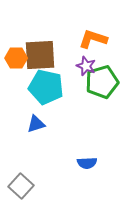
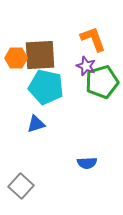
orange L-shape: rotated 52 degrees clockwise
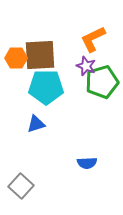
orange L-shape: rotated 96 degrees counterclockwise
cyan pentagon: rotated 12 degrees counterclockwise
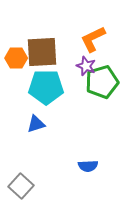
brown square: moved 2 px right, 3 px up
blue semicircle: moved 1 px right, 3 px down
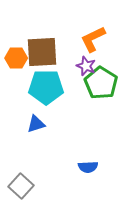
green pentagon: moved 1 px left, 1 px down; rotated 24 degrees counterclockwise
blue semicircle: moved 1 px down
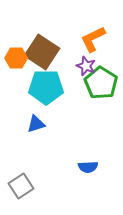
brown square: rotated 36 degrees clockwise
gray square: rotated 15 degrees clockwise
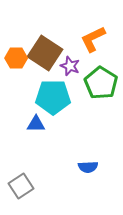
brown square: moved 3 px right, 1 px down
purple star: moved 16 px left
cyan pentagon: moved 7 px right, 10 px down
blue triangle: rotated 18 degrees clockwise
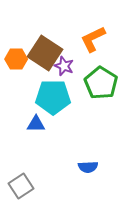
orange hexagon: moved 1 px down
purple star: moved 6 px left
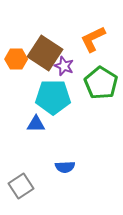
blue semicircle: moved 23 px left
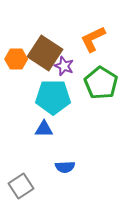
blue triangle: moved 8 px right, 5 px down
